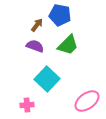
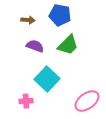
brown arrow: moved 9 px left, 5 px up; rotated 56 degrees clockwise
pink cross: moved 1 px left, 4 px up
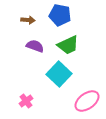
green trapezoid: rotated 20 degrees clockwise
cyan square: moved 12 px right, 5 px up
pink cross: rotated 32 degrees counterclockwise
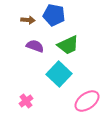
blue pentagon: moved 6 px left
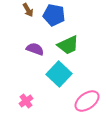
brown arrow: moved 10 px up; rotated 56 degrees clockwise
purple semicircle: moved 3 px down
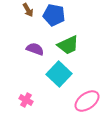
pink cross: moved 1 px up; rotated 24 degrees counterclockwise
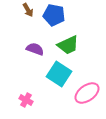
cyan square: rotated 10 degrees counterclockwise
pink ellipse: moved 8 px up
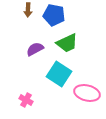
brown arrow: rotated 32 degrees clockwise
green trapezoid: moved 1 px left, 2 px up
purple semicircle: rotated 48 degrees counterclockwise
pink ellipse: rotated 50 degrees clockwise
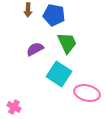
green trapezoid: rotated 90 degrees counterclockwise
pink cross: moved 12 px left, 7 px down
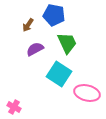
brown arrow: moved 15 px down; rotated 32 degrees clockwise
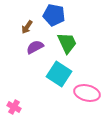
brown arrow: moved 1 px left, 2 px down
purple semicircle: moved 2 px up
